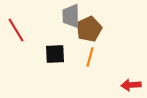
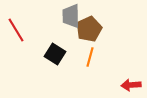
black square: rotated 35 degrees clockwise
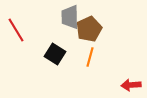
gray trapezoid: moved 1 px left, 1 px down
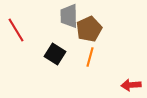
gray trapezoid: moved 1 px left, 1 px up
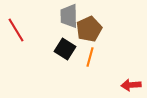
black square: moved 10 px right, 5 px up
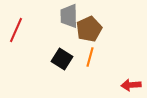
red line: rotated 55 degrees clockwise
black square: moved 3 px left, 10 px down
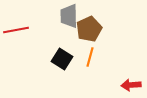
red line: rotated 55 degrees clockwise
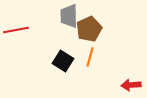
black square: moved 1 px right, 2 px down
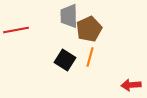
black square: moved 2 px right, 1 px up
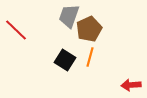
gray trapezoid: rotated 20 degrees clockwise
red line: rotated 55 degrees clockwise
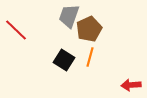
black square: moved 1 px left
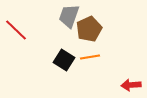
orange line: rotated 66 degrees clockwise
